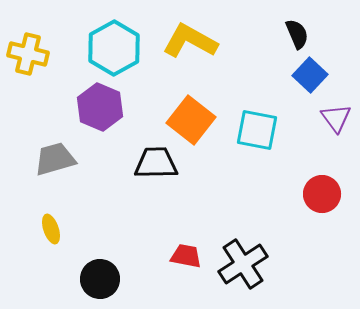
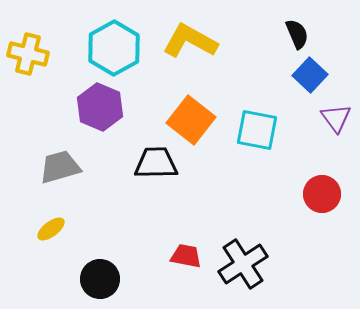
gray trapezoid: moved 5 px right, 8 px down
yellow ellipse: rotated 72 degrees clockwise
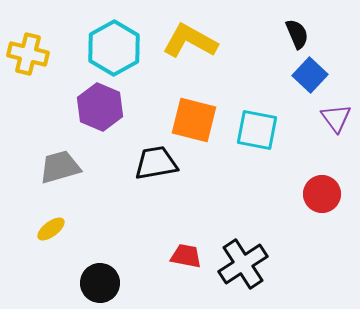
orange square: moved 3 px right; rotated 24 degrees counterclockwise
black trapezoid: rotated 9 degrees counterclockwise
black circle: moved 4 px down
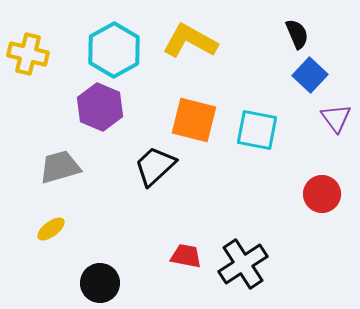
cyan hexagon: moved 2 px down
black trapezoid: moved 1 px left, 3 px down; rotated 33 degrees counterclockwise
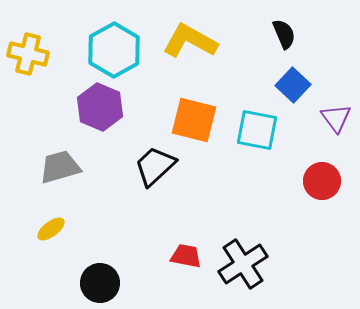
black semicircle: moved 13 px left
blue square: moved 17 px left, 10 px down
red circle: moved 13 px up
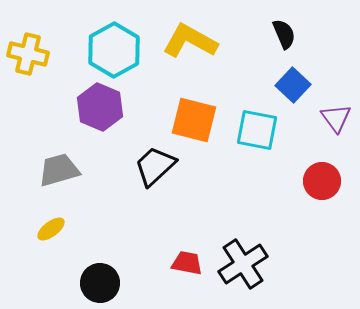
gray trapezoid: moved 1 px left, 3 px down
red trapezoid: moved 1 px right, 7 px down
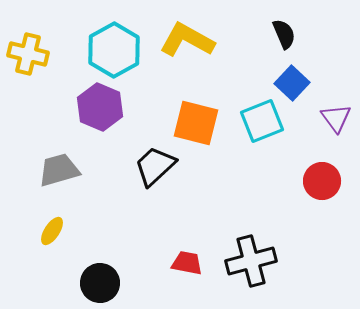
yellow L-shape: moved 3 px left, 1 px up
blue square: moved 1 px left, 2 px up
orange square: moved 2 px right, 3 px down
cyan square: moved 5 px right, 9 px up; rotated 33 degrees counterclockwise
yellow ellipse: moved 1 px right, 2 px down; rotated 20 degrees counterclockwise
black cross: moved 8 px right, 3 px up; rotated 18 degrees clockwise
